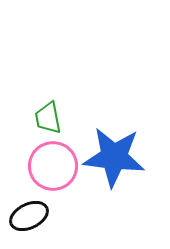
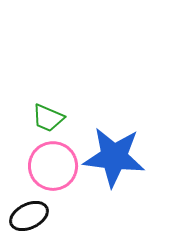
green trapezoid: rotated 56 degrees counterclockwise
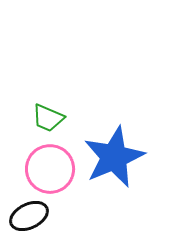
blue star: rotated 30 degrees counterclockwise
pink circle: moved 3 px left, 3 px down
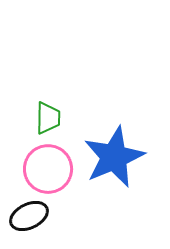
green trapezoid: rotated 112 degrees counterclockwise
pink circle: moved 2 px left
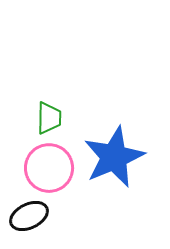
green trapezoid: moved 1 px right
pink circle: moved 1 px right, 1 px up
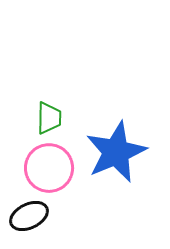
blue star: moved 2 px right, 5 px up
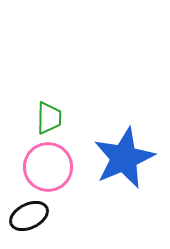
blue star: moved 8 px right, 6 px down
pink circle: moved 1 px left, 1 px up
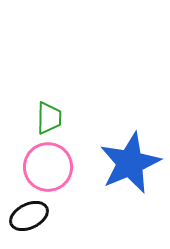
blue star: moved 6 px right, 5 px down
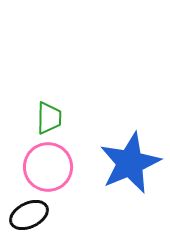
black ellipse: moved 1 px up
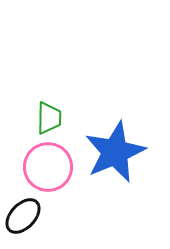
blue star: moved 15 px left, 11 px up
black ellipse: moved 6 px left, 1 px down; rotated 21 degrees counterclockwise
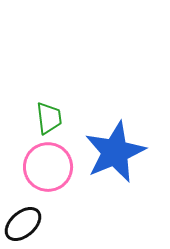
green trapezoid: rotated 8 degrees counterclockwise
black ellipse: moved 8 px down; rotated 6 degrees clockwise
